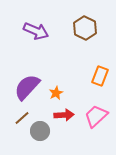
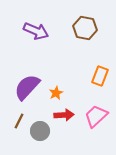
brown hexagon: rotated 15 degrees counterclockwise
brown line: moved 3 px left, 3 px down; rotated 21 degrees counterclockwise
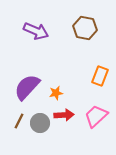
orange star: rotated 16 degrees clockwise
gray circle: moved 8 px up
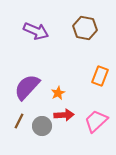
orange star: moved 2 px right; rotated 16 degrees counterclockwise
pink trapezoid: moved 5 px down
gray circle: moved 2 px right, 3 px down
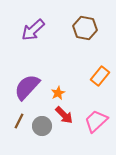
purple arrow: moved 3 px left, 1 px up; rotated 115 degrees clockwise
orange rectangle: rotated 18 degrees clockwise
red arrow: rotated 48 degrees clockwise
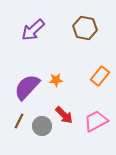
orange star: moved 2 px left, 13 px up; rotated 24 degrees clockwise
pink trapezoid: rotated 15 degrees clockwise
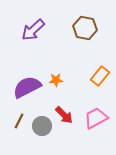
purple semicircle: rotated 20 degrees clockwise
pink trapezoid: moved 3 px up
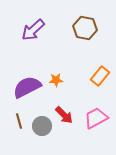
brown line: rotated 42 degrees counterclockwise
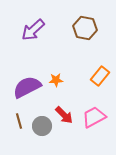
pink trapezoid: moved 2 px left, 1 px up
